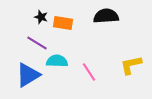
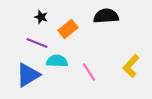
orange rectangle: moved 5 px right, 6 px down; rotated 48 degrees counterclockwise
purple line: rotated 10 degrees counterclockwise
yellow L-shape: moved 1 px down; rotated 35 degrees counterclockwise
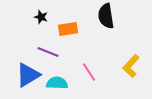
black semicircle: rotated 95 degrees counterclockwise
orange rectangle: rotated 30 degrees clockwise
purple line: moved 11 px right, 9 px down
cyan semicircle: moved 22 px down
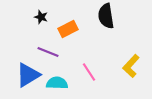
orange rectangle: rotated 18 degrees counterclockwise
